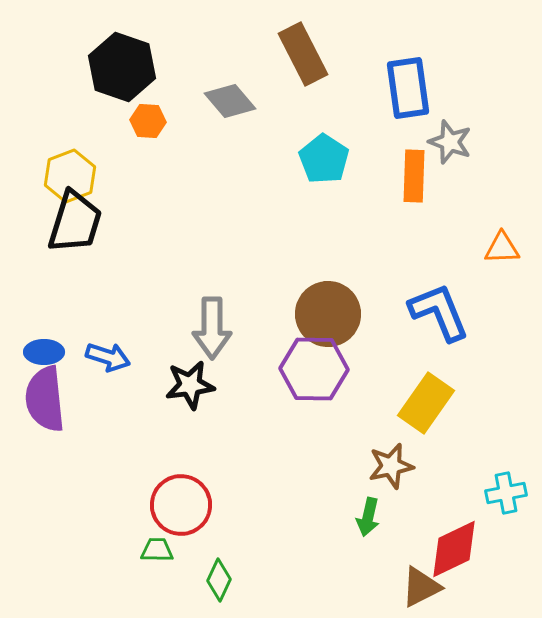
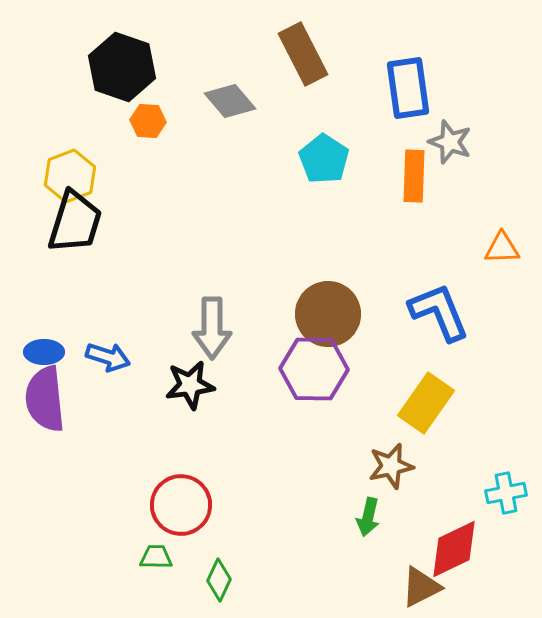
green trapezoid: moved 1 px left, 7 px down
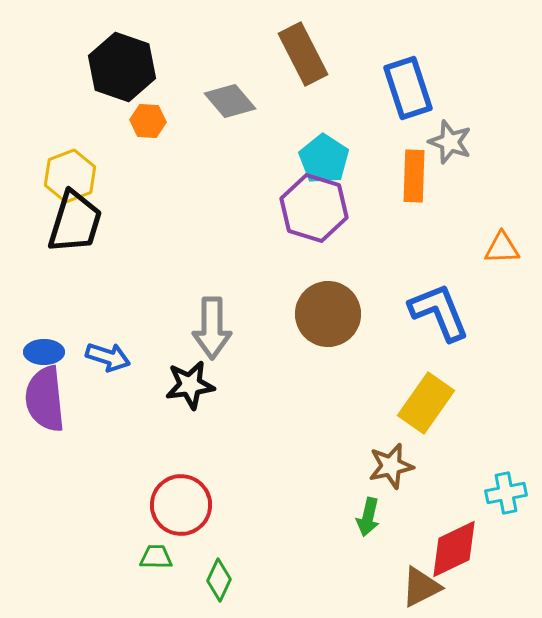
blue rectangle: rotated 10 degrees counterclockwise
purple hexagon: moved 161 px up; rotated 16 degrees clockwise
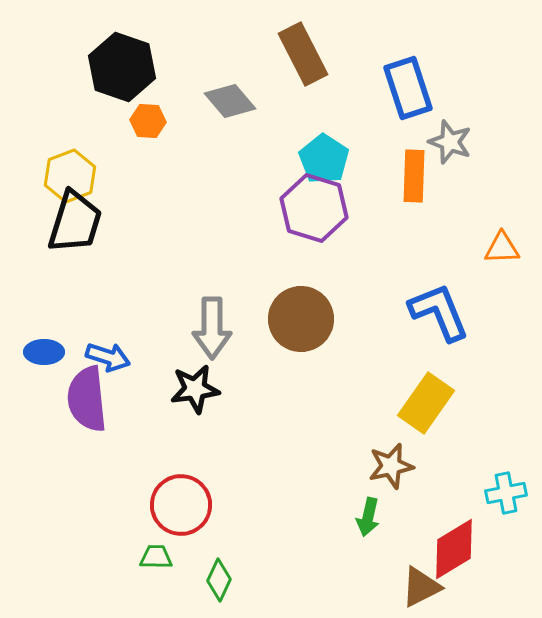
brown circle: moved 27 px left, 5 px down
black star: moved 5 px right, 4 px down
purple semicircle: moved 42 px right
red diamond: rotated 6 degrees counterclockwise
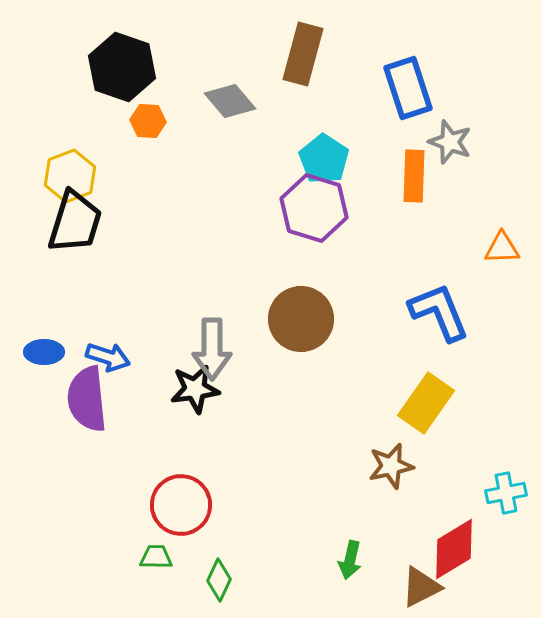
brown rectangle: rotated 42 degrees clockwise
gray arrow: moved 21 px down
green arrow: moved 18 px left, 43 px down
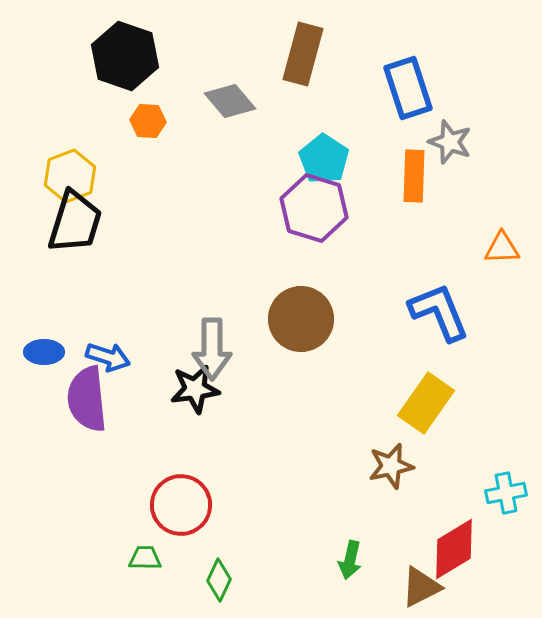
black hexagon: moved 3 px right, 11 px up
green trapezoid: moved 11 px left, 1 px down
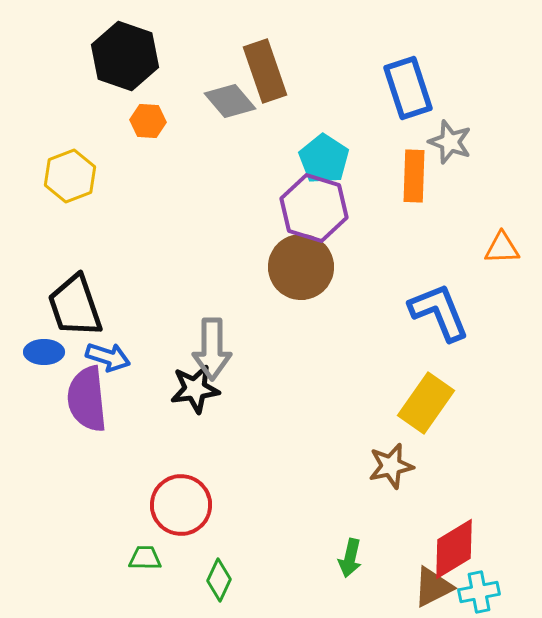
brown rectangle: moved 38 px left, 17 px down; rotated 34 degrees counterclockwise
black trapezoid: moved 84 px down; rotated 144 degrees clockwise
brown circle: moved 52 px up
cyan cross: moved 27 px left, 99 px down
green arrow: moved 2 px up
brown triangle: moved 12 px right
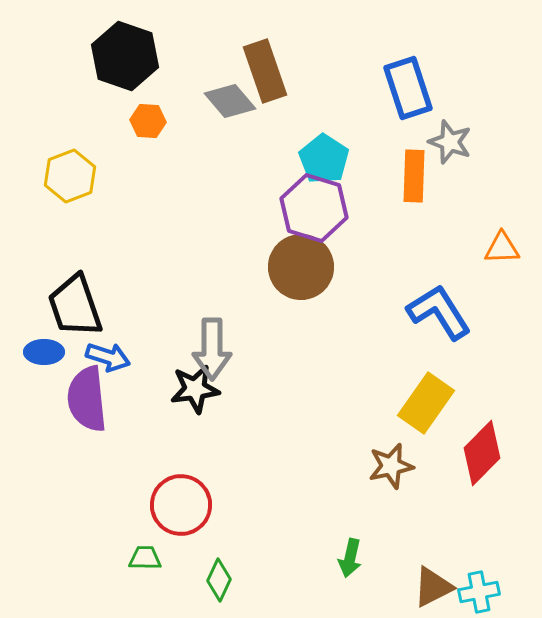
blue L-shape: rotated 10 degrees counterclockwise
red diamond: moved 28 px right, 96 px up; rotated 14 degrees counterclockwise
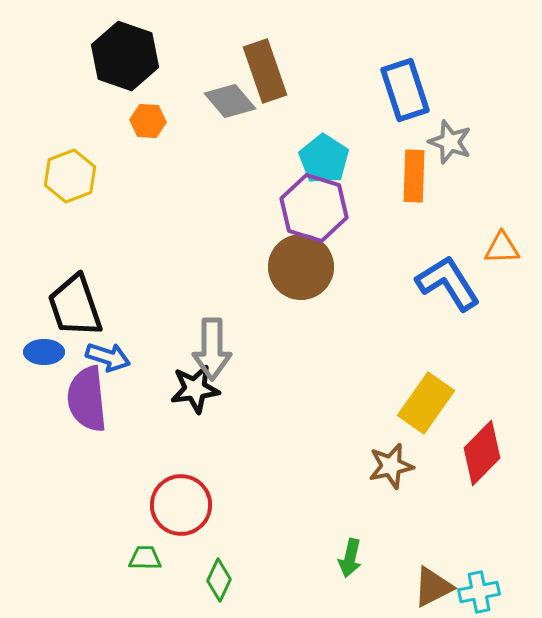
blue rectangle: moved 3 px left, 2 px down
blue L-shape: moved 9 px right, 29 px up
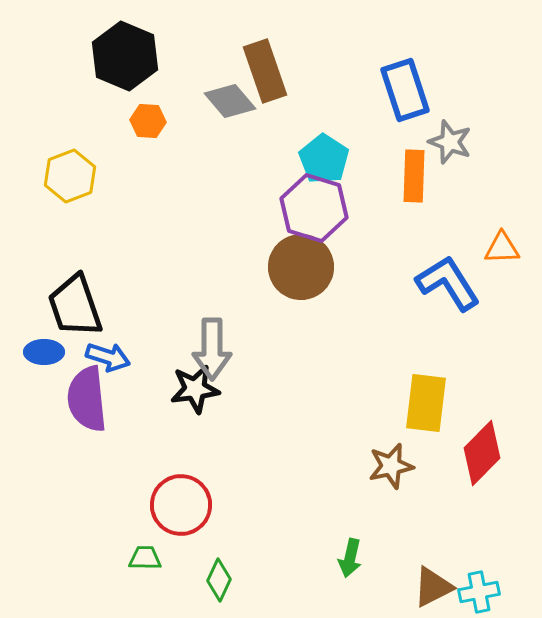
black hexagon: rotated 4 degrees clockwise
yellow rectangle: rotated 28 degrees counterclockwise
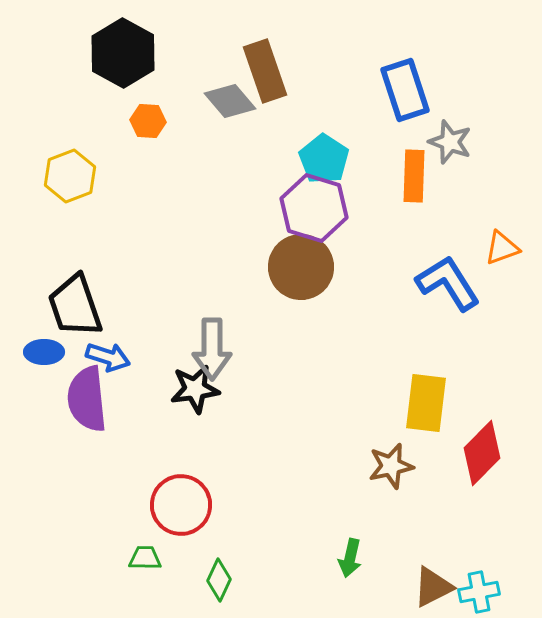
black hexagon: moved 2 px left, 3 px up; rotated 6 degrees clockwise
orange triangle: rotated 18 degrees counterclockwise
